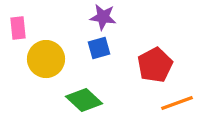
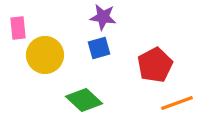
yellow circle: moved 1 px left, 4 px up
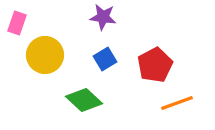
pink rectangle: moved 1 px left, 5 px up; rotated 25 degrees clockwise
blue square: moved 6 px right, 11 px down; rotated 15 degrees counterclockwise
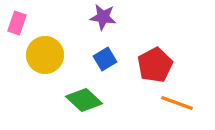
orange line: rotated 40 degrees clockwise
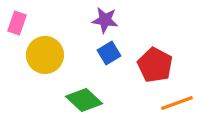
purple star: moved 2 px right, 3 px down
blue square: moved 4 px right, 6 px up
red pentagon: rotated 16 degrees counterclockwise
orange line: rotated 40 degrees counterclockwise
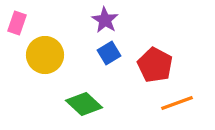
purple star: rotated 24 degrees clockwise
green diamond: moved 4 px down
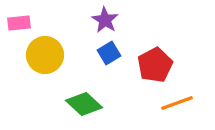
pink rectangle: moved 2 px right; rotated 65 degrees clockwise
red pentagon: rotated 16 degrees clockwise
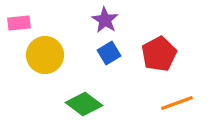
red pentagon: moved 4 px right, 11 px up
green diamond: rotated 6 degrees counterclockwise
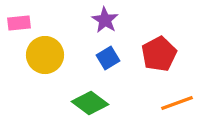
blue square: moved 1 px left, 5 px down
green diamond: moved 6 px right, 1 px up
